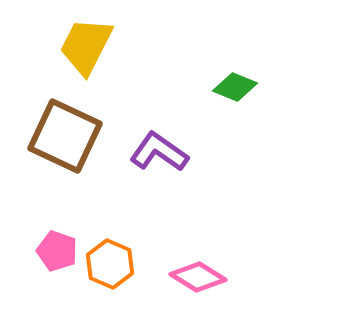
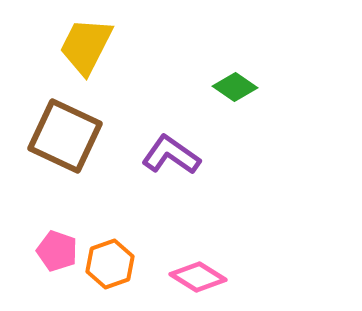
green diamond: rotated 12 degrees clockwise
purple L-shape: moved 12 px right, 3 px down
orange hexagon: rotated 18 degrees clockwise
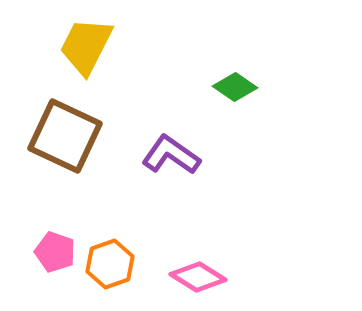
pink pentagon: moved 2 px left, 1 px down
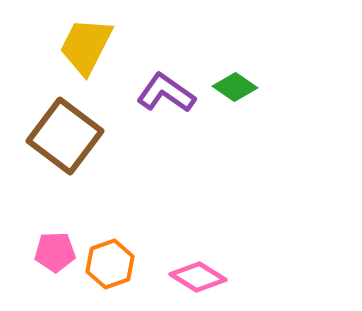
brown square: rotated 12 degrees clockwise
purple L-shape: moved 5 px left, 62 px up
pink pentagon: rotated 21 degrees counterclockwise
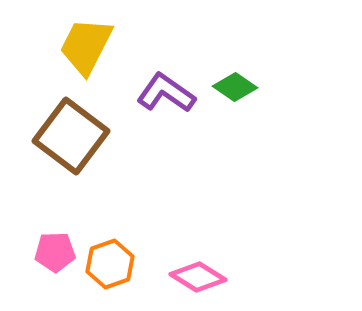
brown square: moved 6 px right
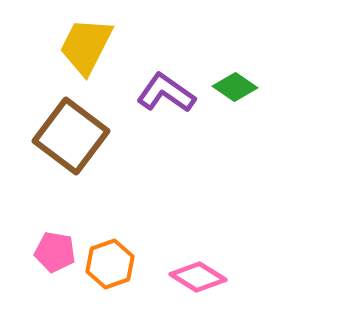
pink pentagon: rotated 12 degrees clockwise
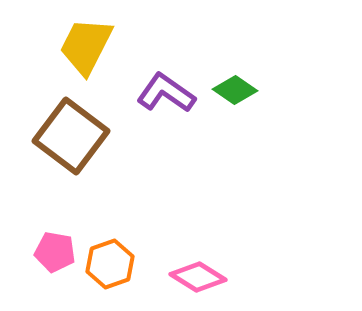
green diamond: moved 3 px down
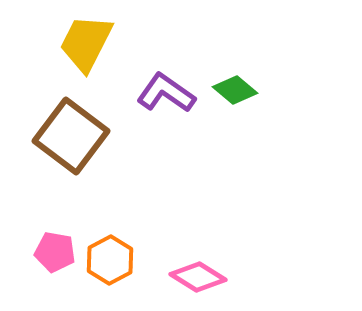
yellow trapezoid: moved 3 px up
green diamond: rotated 6 degrees clockwise
orange hexagon: moved 4 px up; rotated 9 degrees counterclockwise
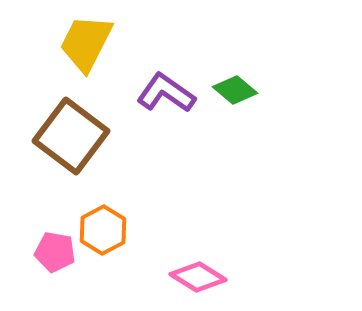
orange hexagon: moved 7 px left, 30 px up
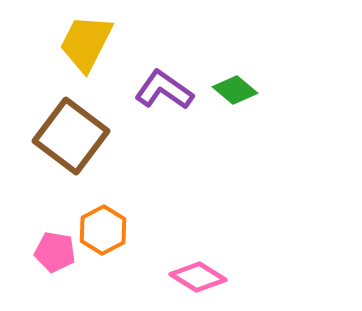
purple L-shape: moved 2 px left, 3 px up
